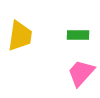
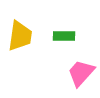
green rectangle: moved 14 px left, 1 px down
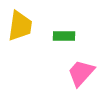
yellow trapezoid: moved 10 px up
